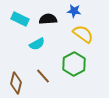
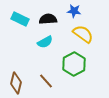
cyan semicircle: moved 8 px right, 2 px up
brown line: moved 3 px right, 5 px down
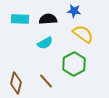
cyan rectangle: rotated 24 degrees counterclockwise
cyan semicircle: moved 1 px down
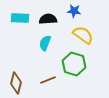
cyan rectangle: moved 1 px up
yellow semicircle: moved 1 px down
cyan semicircle: rotated 140 degrees clockwise
green hexagon: rotated 15 degrees counterclockwise
brown line: moved 2 px right, 1 px up; rotated 70 degrees counterclockwise
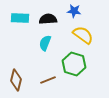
brown diamond: moved 3 px up
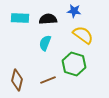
brown diamond: moved 1 px right
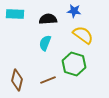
cyan rectangle: moved 5 px left, 4 px up
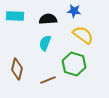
cyan rectangle: moved 2 px down
brown diamond: moved 11 px up
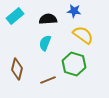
cyan rectangle: rotated 42 degrees counterclockwise
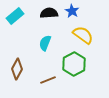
blue star: moved 2 px left; rotated 24 degrees clockwise
black semicircle: moved 1 px right, 6 px up
green hexagon: rotated 15 degrees clockwise
brown diamond: rotated 15 degrees clockwise
